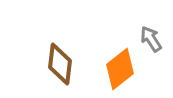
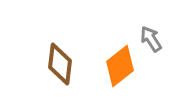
orange diamond: moved 3 px up
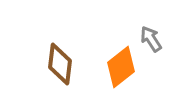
orange diamond: moved 1 px right, 1 px down
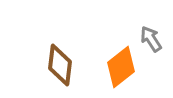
brown diamond: moved 1 px down
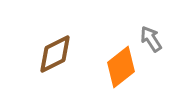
brown diamond: moved 5 px left, 11 px up; rotated 57 degrees clockwise
